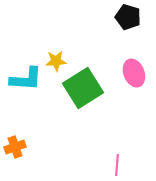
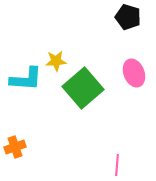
green square: rotated 9 degrees counterclockwise
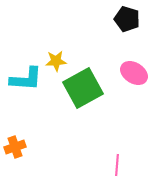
black pentagon: moved 1 px left, 2 px down
pink ellipse: rotated 36 degrees counterclockwise
green square: rotated 12 degrees clockwise
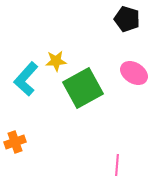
cyan L-shape: rotated 128 degrees clockwise
orange cross: moved 5 px up
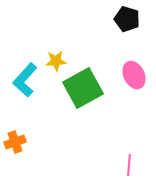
pink ellipse: moved 2 px down; rotated 32 degrees clockwise
cyan L-shape: moved 1 px left, 1 px down
pink line: moved 12 px right
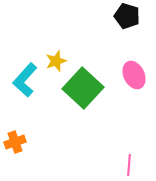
black pentagon: moved 3 px up
yellow star: rotated 15 degrees counterclockwise
green square: rotated 18 degrees counterclockwise
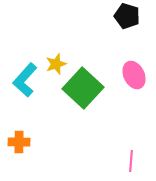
yellow star: moved 3 px down
orange cross: moved 4 px right; rotated 20 degrees clockwise
pink line: moved 2 px right, 4 px up
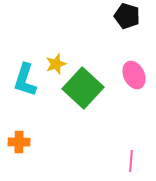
cyan L-shape: rotated 24 degrees counterclockwise
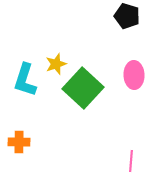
pink ellipse: rotated 24 degrees clockwise
